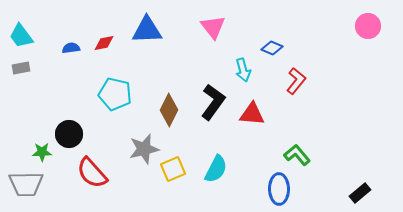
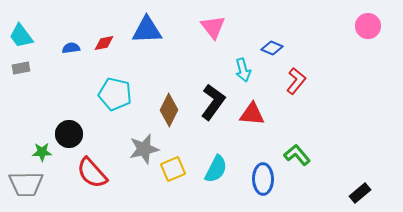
blue ellipse: moved 16 px left, 10 px up
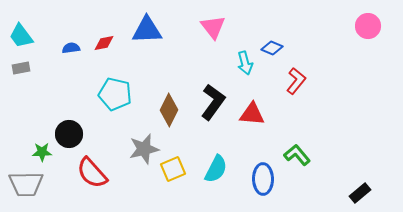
cyan arrow: moved 2 px right, 7 px up
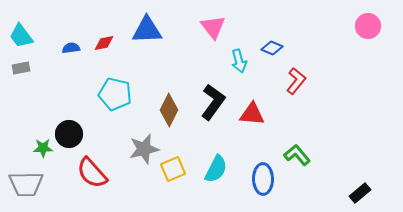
cyan arrow: moved 6 px left, 2 px up
green star: moved 1 px right, 4 px up
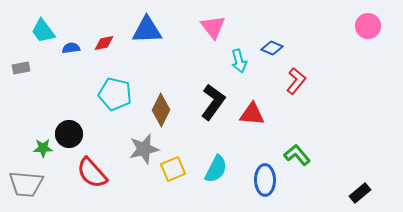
cyan trapezoid: moved 22 px right, 5 px up
brown diamond: moved 8 px left
blue ellipse: moved 2 px right, 1 px down
gray trapezoid: rotated 6 degrees clockwise
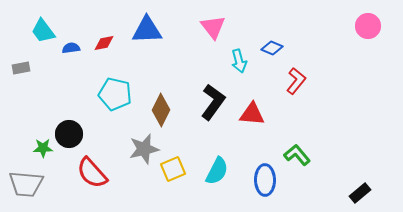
cyan semicircle: moved 1 px right, 2 px down
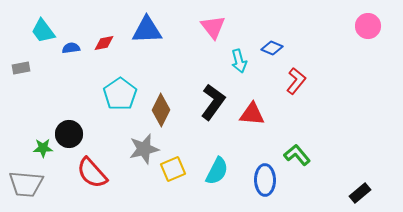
cyan pentagon: moved 5 px right; rotated 24 degrees clockwise
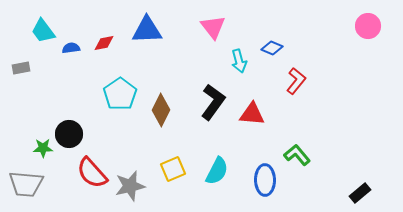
gray star: moved 14 px left, 37 px down
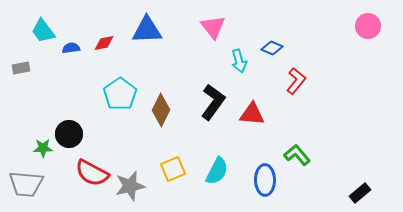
red semicircle: rotated 20 degrees counterclockwise
